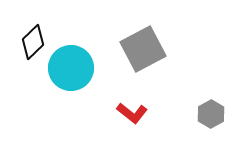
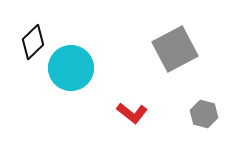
gray square: moved 32 px right
gray hexagon: moved 7 px left; rotated 16 degrees counterclockwise
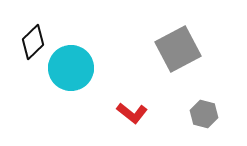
gray square: moved 3 px right
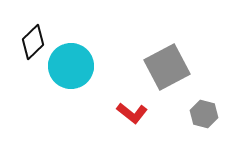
gray square: moved 11 px left, 18 px down
cyan circle: moved 2 px up
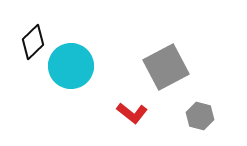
gray square: moved 1 px left
gray hexagon: moved 4 px left, 2 px down
